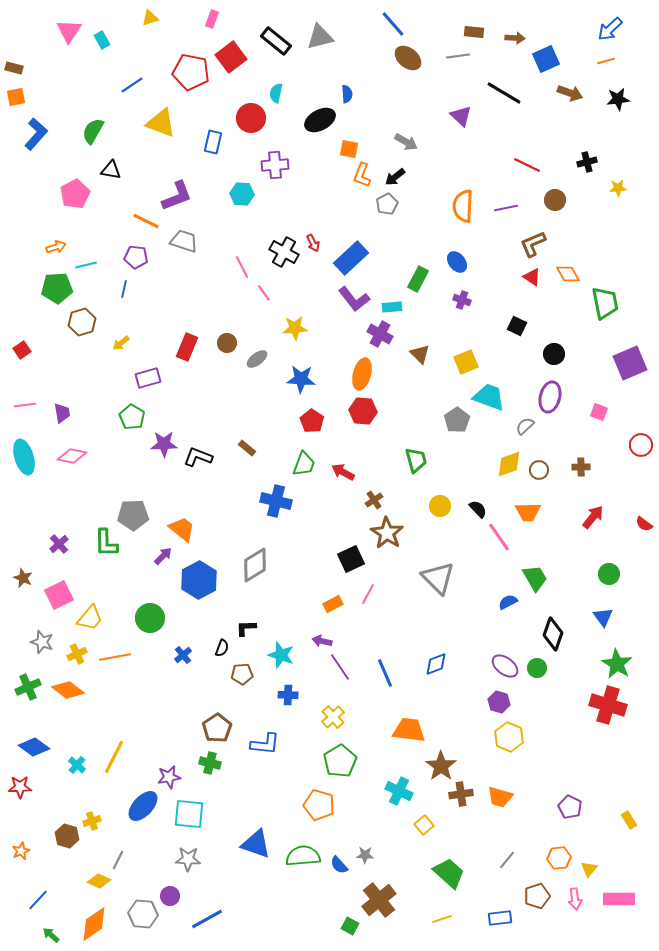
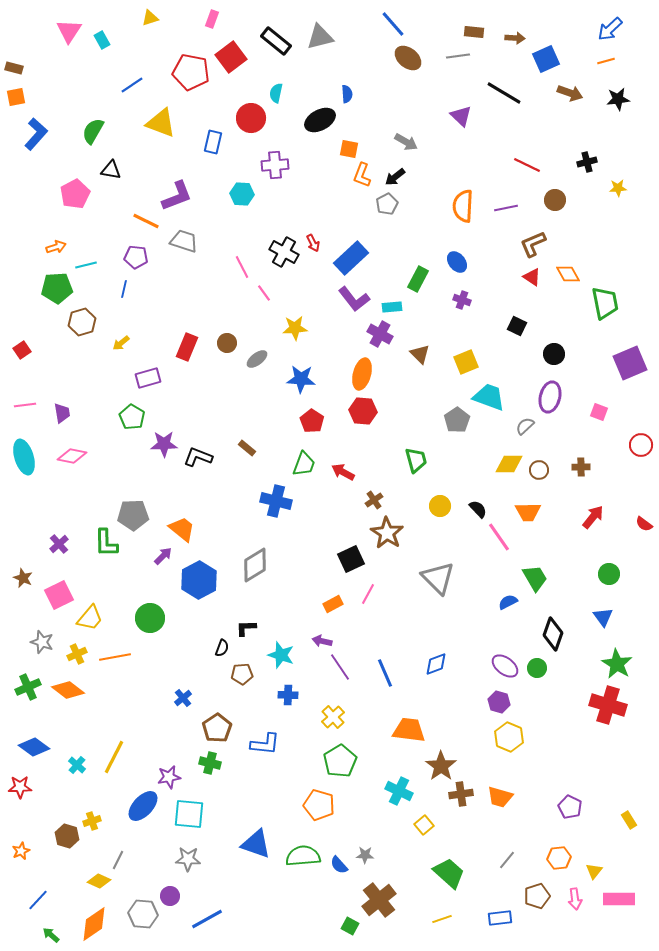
yellow diamond at (509, 464): rotated 20 degrees clockwise
blue cross at (183, 655): moved 43 px down
yellow triangle at (589, 869): moved 5 px right, 2 px down
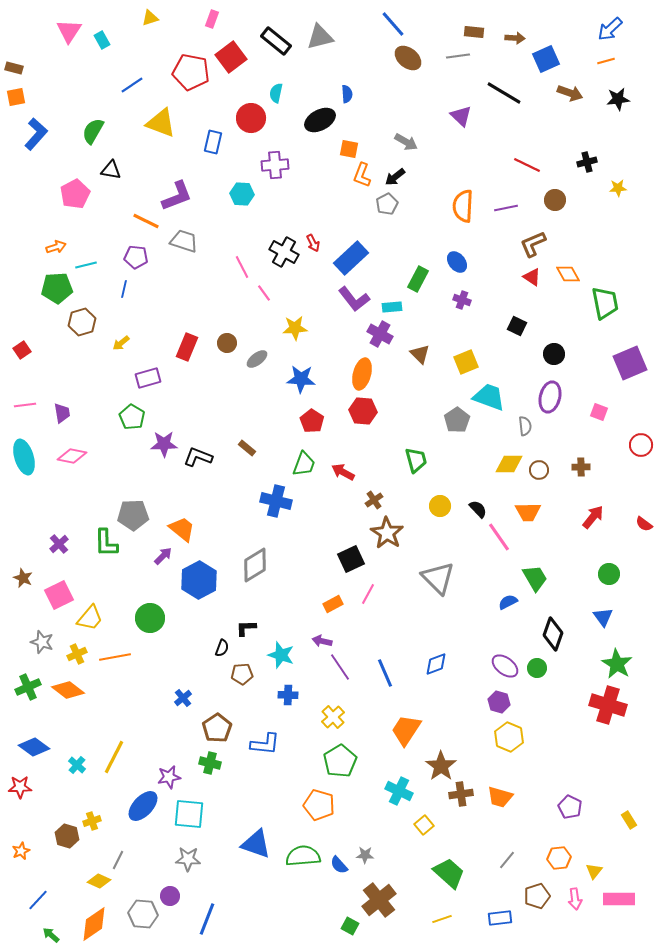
gray semicircle at (525, 426): rotated 126 degrees clockwise
orange trapezoid at (409, 730): moved 3 px left; rotated 64 degrees counterclockwise
blue line at (207, 919): rotated 40 degrees counterclockwise
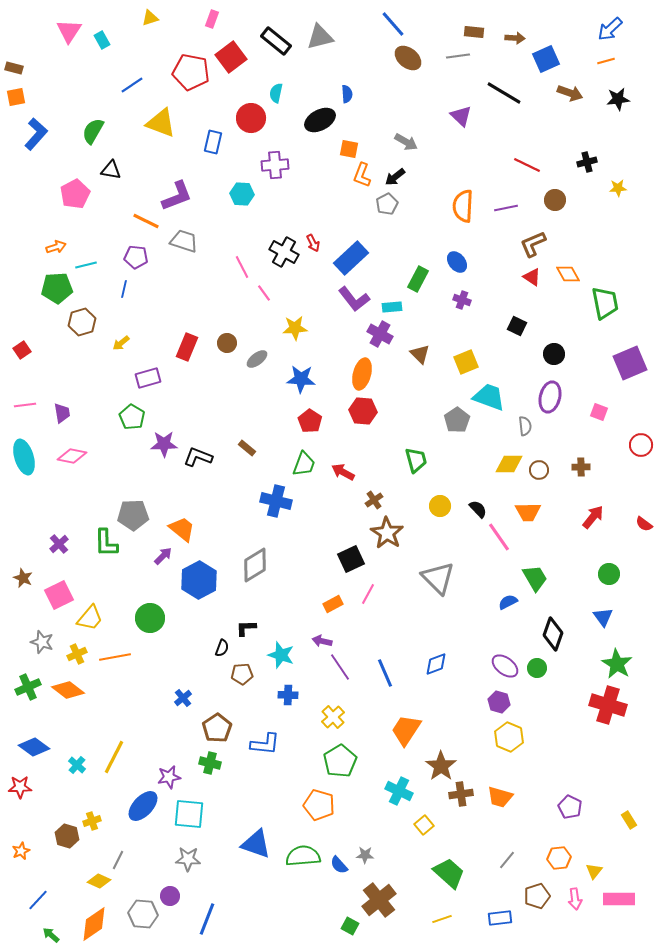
red pentagon at (312, 421): moved 2 px left
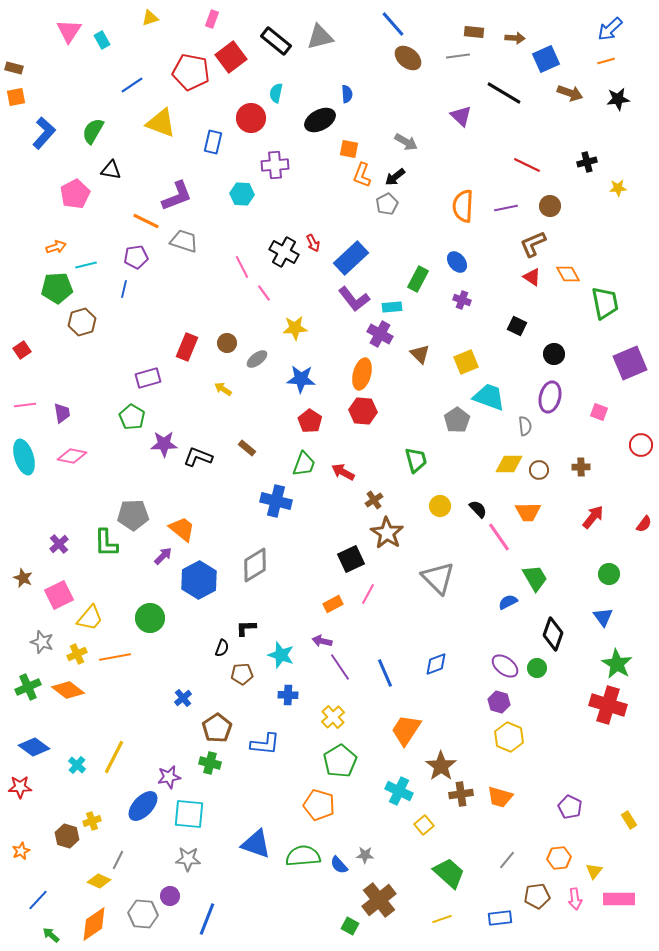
blue L-shape at (36, 134): moved 8 px right, 1 px up
brown circle at (555, 200): moved 5 px left, 6 px down
purple pentagon at (136, 257): rotated 15 degrees counterclockwise
yellow arrow at (121, 343): moved 102 px right, 46 px down; rotated 72 degrees clockwise
red semicircle at (644, 524): rotated 90 degrees counterclockwise
brown pentagon at (537, 896): rotated 10 degrees clockwise
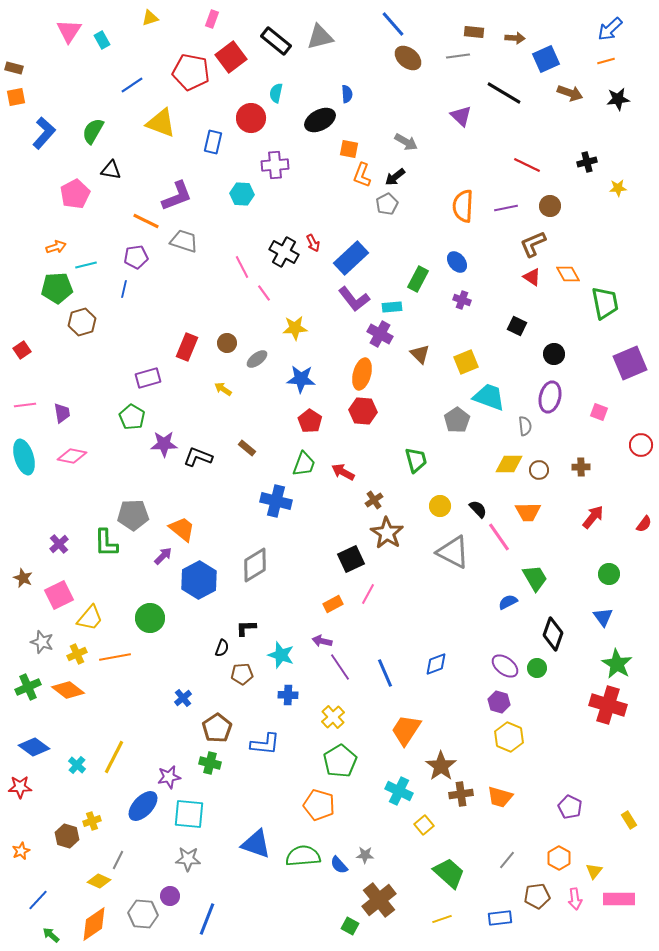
gray triangle at (438, 578): moved 15 px right, 26 px up; rotated 18 degrees counterclockwise
orange hexagon at (559, 858): rotated 25 degrees counterclockwise
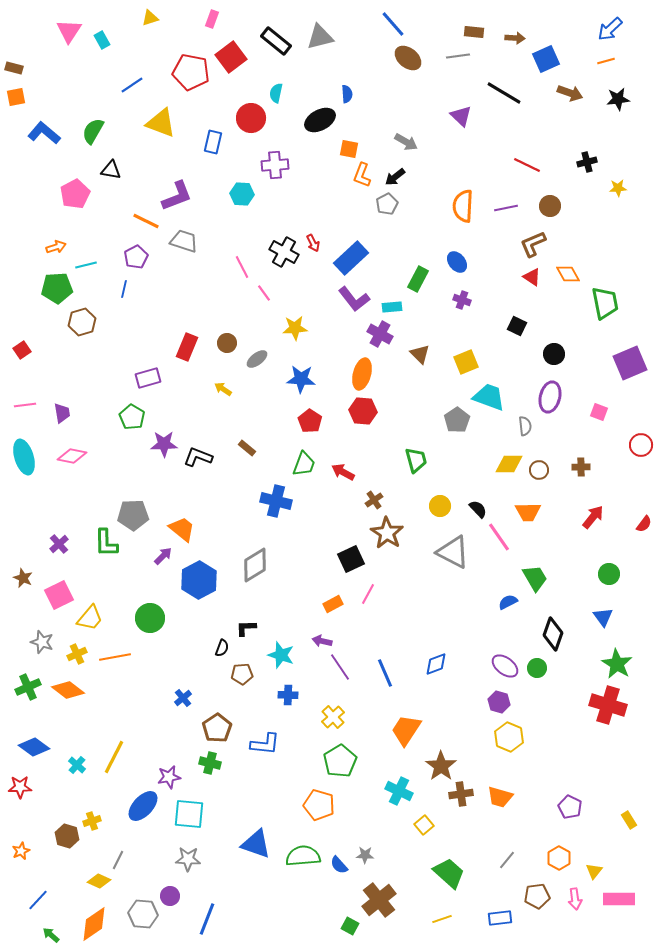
blue L-shape at (44, 133): rotated 92 degrees counterclockwise
purple pentagon at (136, 257): rotated 20 degrees counterclockwise
